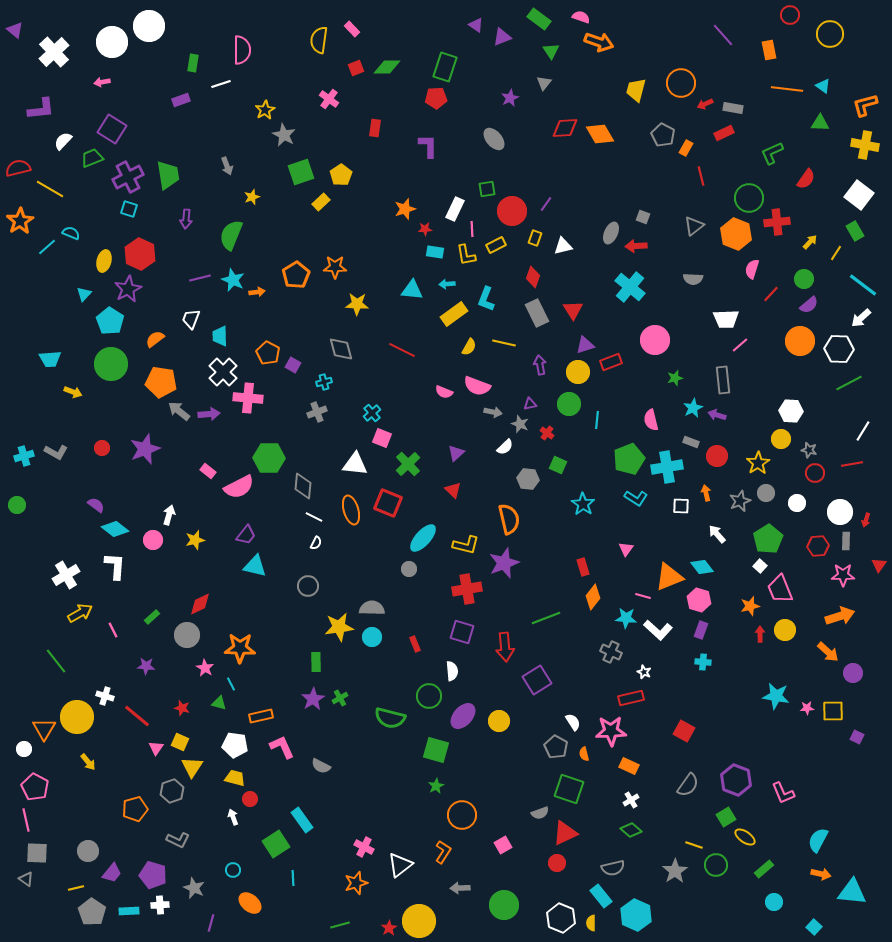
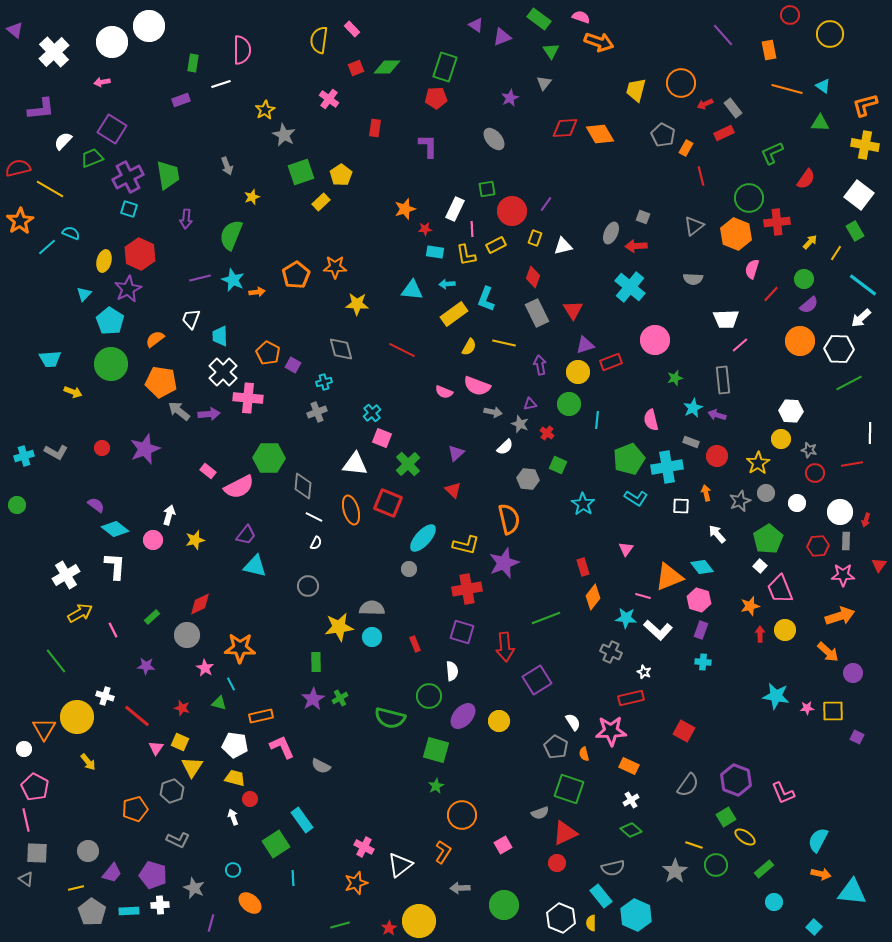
orange line at (787, 89): rotated 8 degrees clockwise
gray rectangle at (733, 108): rotated 42 degrees clockwise
white line at (863, 431): moved 7 px right, 2 px down; rotated 30 degrees counterclockwise
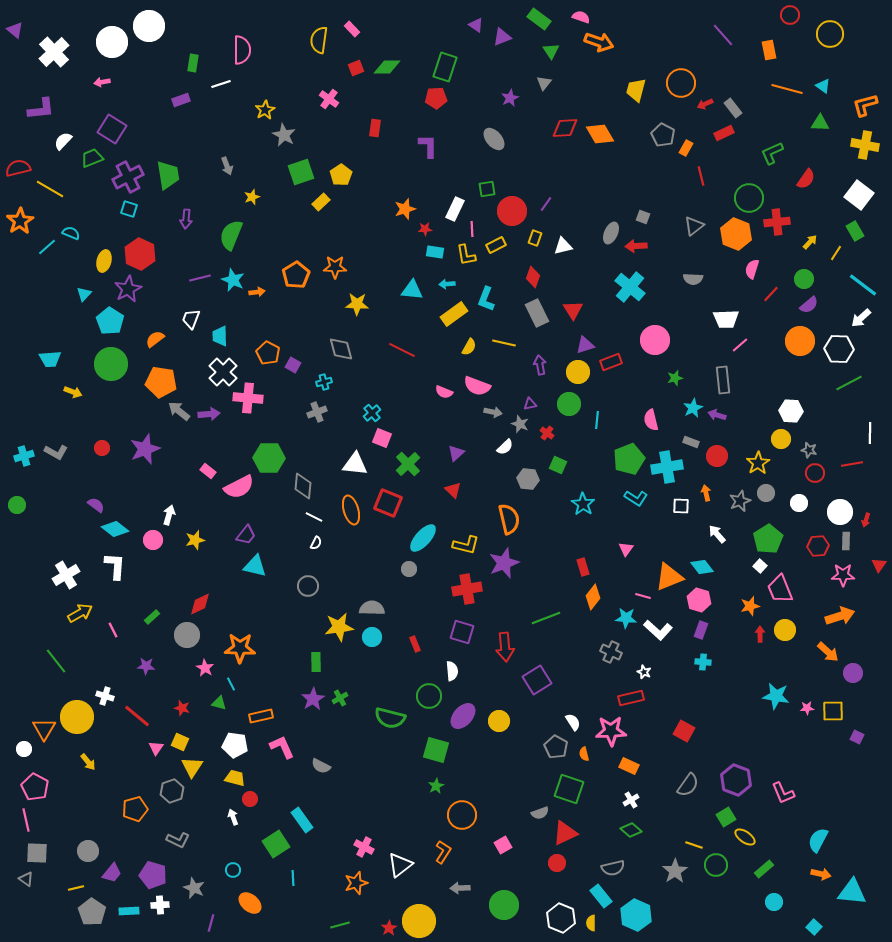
white circle at (797, 503): moved 2 px right
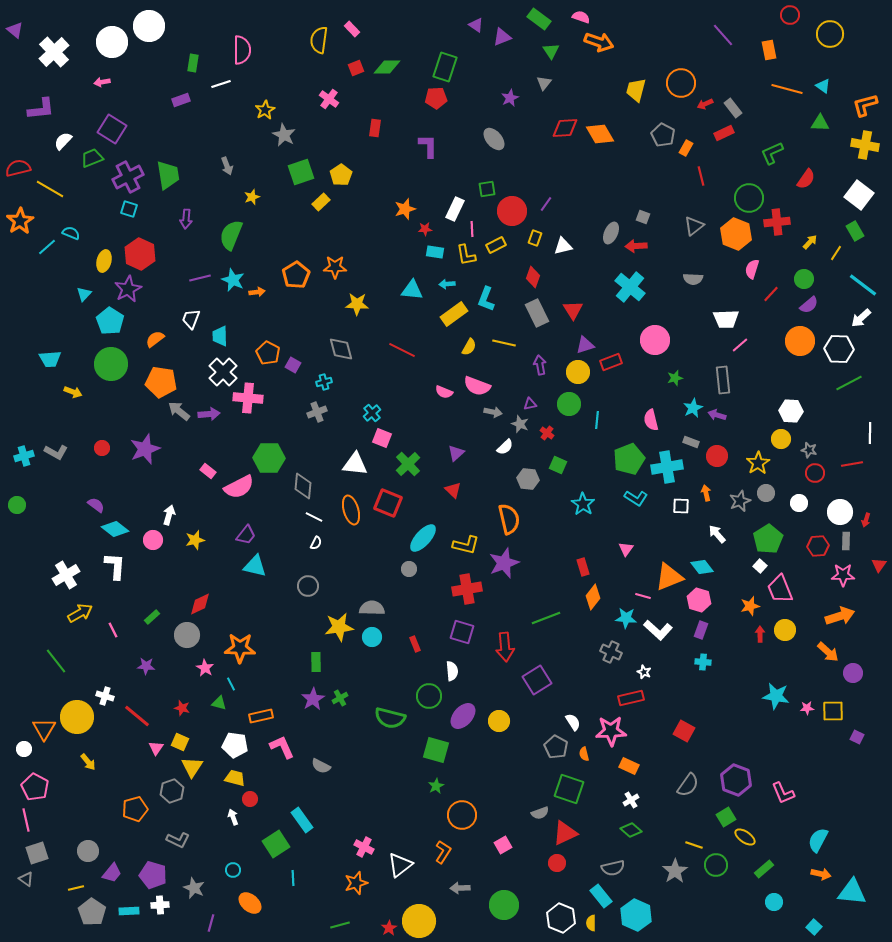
gray square at (37, 853): rotated 20 degrees counterclockwise
